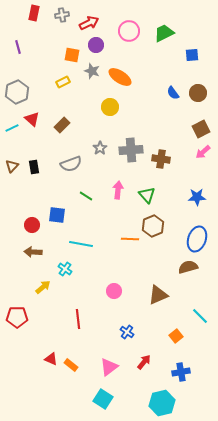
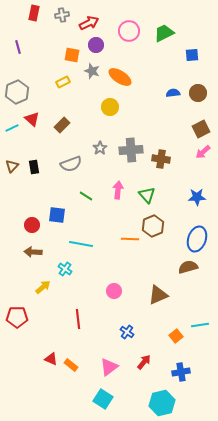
blue semicircle at (173, 93): rotated 120 degrees clockwise
cyan line at (200, 316): moved 9 px down; rotated 54 degrees counterclockwise
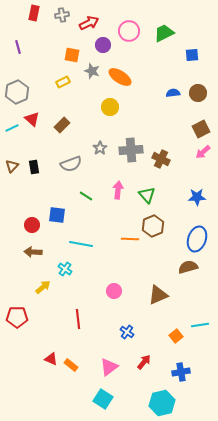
purple circle at (96, 45): moved 7 px right
brown cross at (161, 159): rotated 18 degrees clockwise
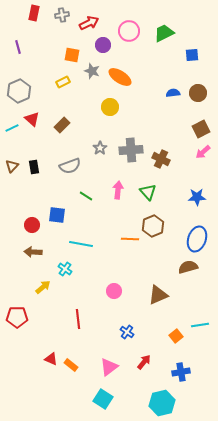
gray hexagon at (17, 92): moved 2 px right, 1 px up
gray semicircle at (71, 164): moved 1 px left, 2 px down
green triangle at (147, 195): moved 1 px right, 3 px up
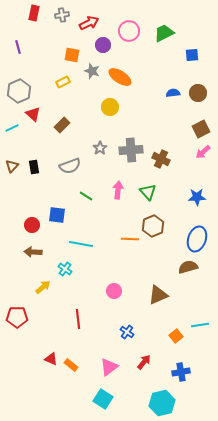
red triangle at (32, 119): moved 1 px right, 5 px up
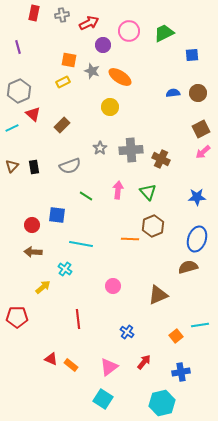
orange square at (72, 55): moved 3 px left, 5 px down
pink circle at (114, 291): moved 1 px left, 5 px up
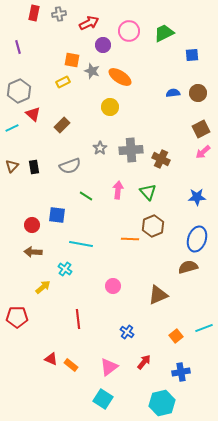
gray cross at (62, 15): moved 3 px left, 1 px up
orange square at (69, 60): moved 3 px right
cyan line at (200, 325): moved 4 px right, 3 px down; rotated 12 degrees counterclockwise
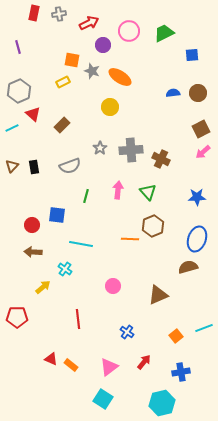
green line at (86, 196): rotated 72 degrees clockwise
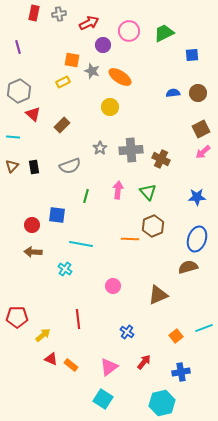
cyan line at (12, 128): moved 1 px right, 9 px down; rotated 32 degrees clockwise
yellow arrow at (43, 287): moved 48 px down
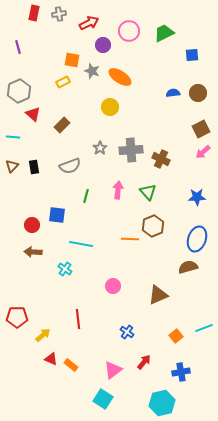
pink triangle at (109, 367): moved 4 px right, 3 px down
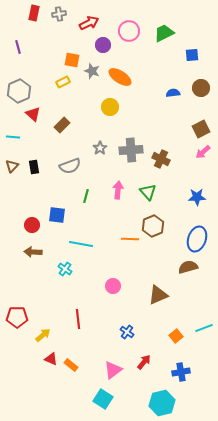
brown circle at (198, 93): moved 3 px right, 5 px up
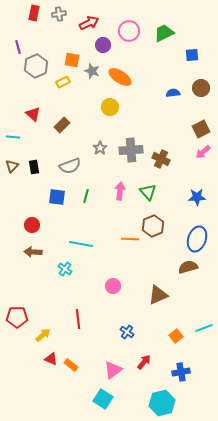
gray hexagon at (19, 91): moved 17 px right, 25 px up
pink arrow at (118, 190): moved 2 px right, 1 px down
blue square at (57, 215): moved 18 px up
